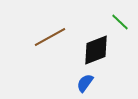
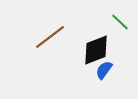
brown line: rotated 8 degrees counterclockwise
blue semicircle: moved 19 px right, 13 px up
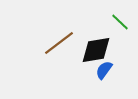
brown line: moved 9 px right, 6 px down
black diamond: rotated 12 degrees clockwise
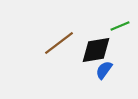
green line: moved 4 px down; rotated 66 degrees counterclockwise
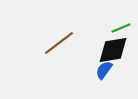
green line: moved 1 px right, 2 px down
black diamond: moved 17 px right
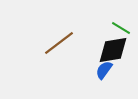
green line: rotated 54 degrees clockwise
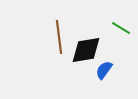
brown line: moved 6 px up; rotated 60 degrees counterclockwise
black diamond: moved 27 px left
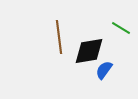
black diamond: moved 3 px right, 1 px down
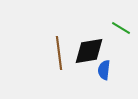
brown line: moved 16 px down
blue semicircle: rotated 30 degrees counterclockwise
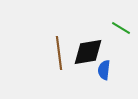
black diamond: moved 1 px left, 1 px down
